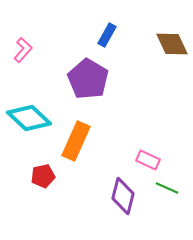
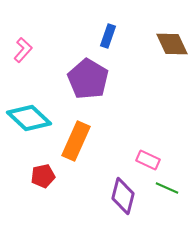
blue rectangle: moved 1 px right, 1 px down; rotated 10 degrees counterclockwise
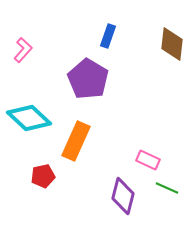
brown diamond: rotated 32 degrees clockwise
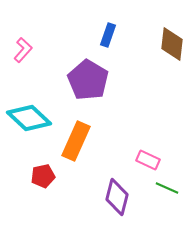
blue rectangle: moved 1 px up
purple pentagon: moved 1 px down
purple diamond: moved 6 px left, 1 px down
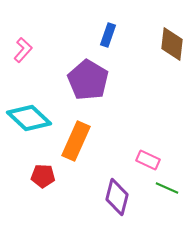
red pentagon: rotated 15 degrees clockwise
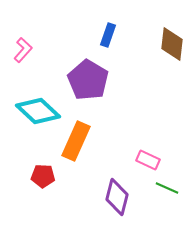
cyan diamond: moved 9 px right, 7 px up
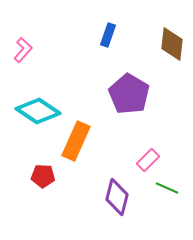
purple pentagon: moved 41 px right, 14 px down
cyan diamond: rotated 9 degrees counterclockwise
pink rectangle: rotated 70 degrees counterclockwise
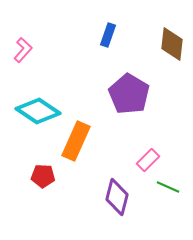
green line: moved 1 px right, 1 px up
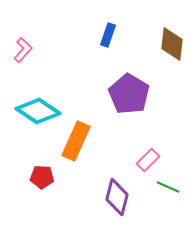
red pentagon: moved 1 px left, 1 px down
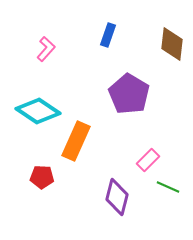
pink L-shape: moved 23 px right, 1 px up
